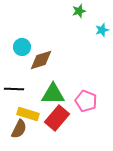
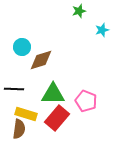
yellow rectangle: moved 2 px left
brown semicircle: rotated 18 degrees counterclockwise
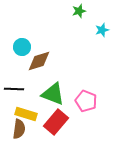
brown diamond: moved 2 px left, 1 px down
green triangle: rotated 20 degrees clockwise
red rectangle: moved 1 px left, 4 px down
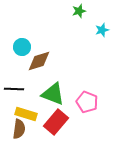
pink pentagon: moved 1 px right, 1 px down
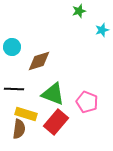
cyan circle: moved 10 px left
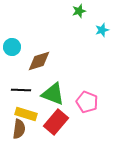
black line: moved 7 px right, 1 px down
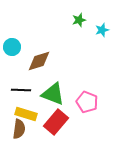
green star: moved 9 px down
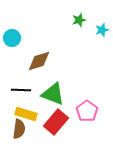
cyan circle: moved 9 px up
pink pentagon: moved 9 px down; rotated 15 degrees clockwise
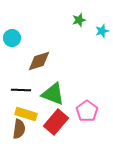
cyan star: moved 1 px down
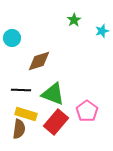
green star: moved 5 px left; rotated 16 degrees counterclockwise
